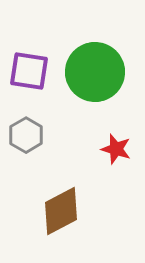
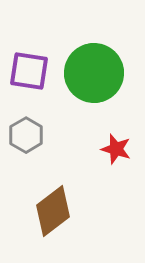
green circle: moved 1 px left, 1 px down
brown diamond: moved 8 px left; rotated 9 degrees counterclockwise
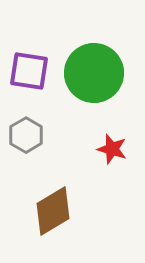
red star: moved 4 px left
brown diamond: rotated 6 degrees clockwise
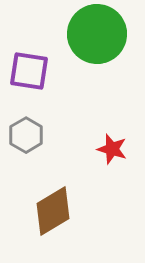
green circle: moved 3 px right, 39 px up
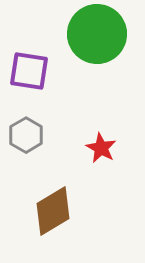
red star: moved 11 px left, 1 px up; rotated 12 degrees clockwise
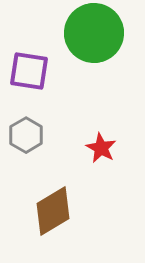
green circle: moved 3 px left, 1 px up
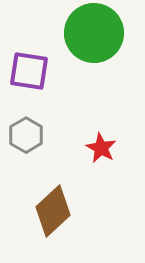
brown diamond: rotated 12 degrees counterclockwise
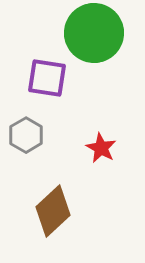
purple square: moved 18 px right, 7 px down
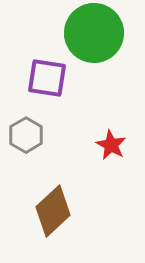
red star: moved 10 px right, 3 px up
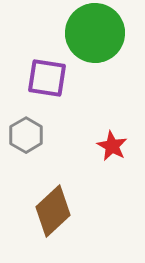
green circle: moved 1 px right
red star: moved 1 px right, 1 px down
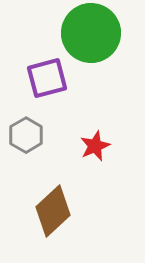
green circle: moved 4 px left
purple square: rotated 24 degrees counterclockwise
red star: moved 17 px left; rotated 20 degrees clockwise
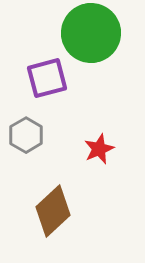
red star: moved 4 px right, 3 px down
